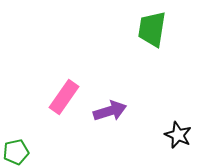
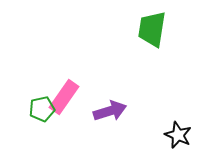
green pentagon: moved 26 px right, 43 px up
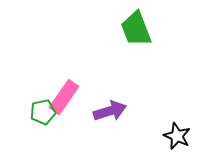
green trapezoid: moved 16 px left; rotated 30 degrees counterclockwise
green pentagon: moved 1 px right, 3 px down
black star: moved 1 px left, 1 px down
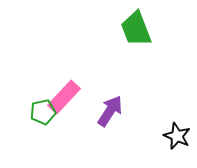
pink rectangle: rotated 8 degrees clockwise
purple arrow: rotated 40 degrees counterclockwise
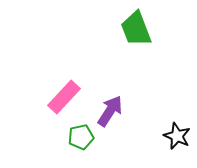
green pentagon: moved 38 px right, 25 px down
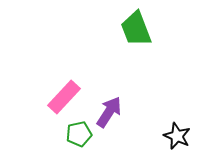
purple arrow: moved 1 px left, 1 px down
green pentagon: moved 2 px left, 3 px up
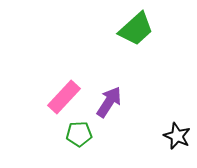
green trapezoid: rotated 111 degrees counterclockwise
purple arrow: moved 10 px up
green pentagon: rotated 10 degrees clockwise
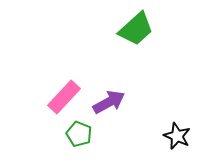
purple arrow: rotated 28 degrees clockwise
green pentagon: rotated 25 degrees clockwise
